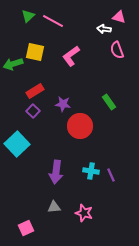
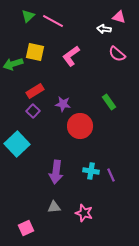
pink semicircle: moved 4 px down; rotated 30 degrees counterclockwise
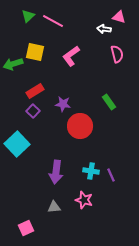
pink semicircle: rotated 144 degrees counterclockwise
pink star: moved 13 px up
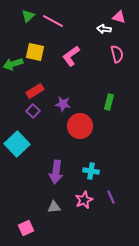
green rectangle: rotated 49 degrees clockwise
purple line: moved 22 px down
pink star: rotated 30 degrees clockwise
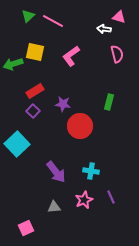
purple arrow: rotated 45 degrees counterclockwise
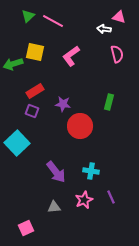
purple square: moved 1 px left; rotated 24 degrees counterclockwise
cyan square: moved 1 px up
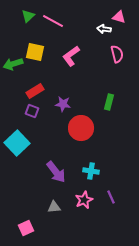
red circle: moved 1 px right, 2 px down
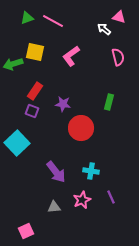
green triangle: moved 1 px left, 2 px down; rotated 24 degrees clockwise
white arrow: rotated 32 degrees clockwise
pink semicircle: moved 1 px right, 3 px down
red rectangle: rotated 24 degrees counterclockwise
pink star: moved 2 px left
pink square: moved 3 px down
